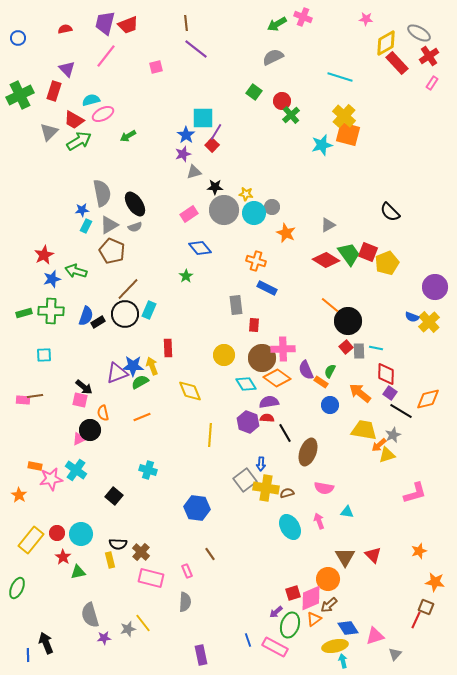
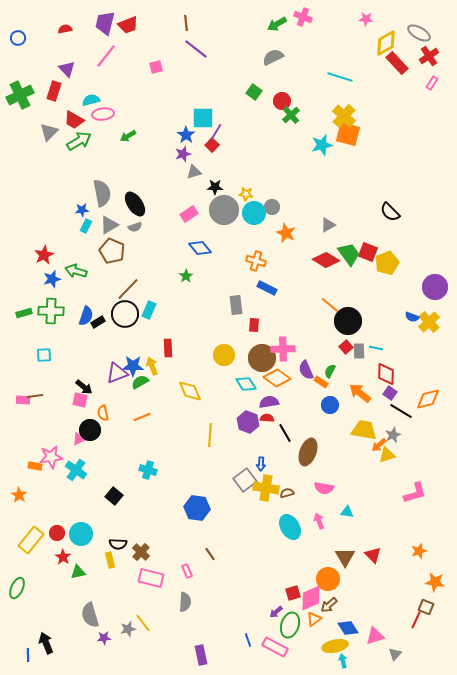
pink ellipse at (103, 114): rotated 20 degrees clockwise
pink star at (51, 479): moved 22 px up
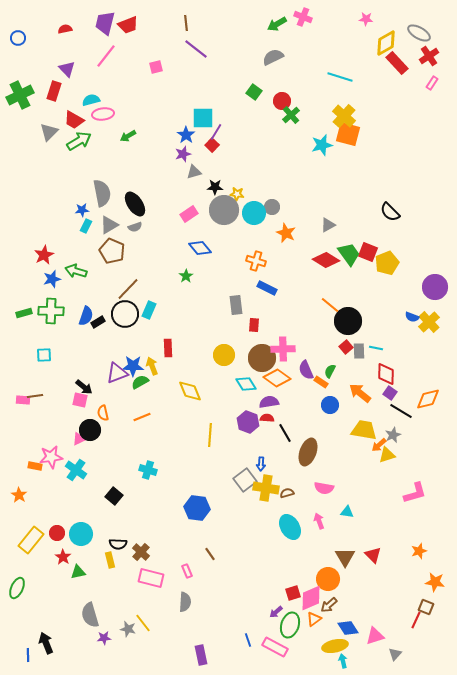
yellow star at (246, 194): moved 9 px left
gray star at (128, 629): rotated 28 degrees clockwise
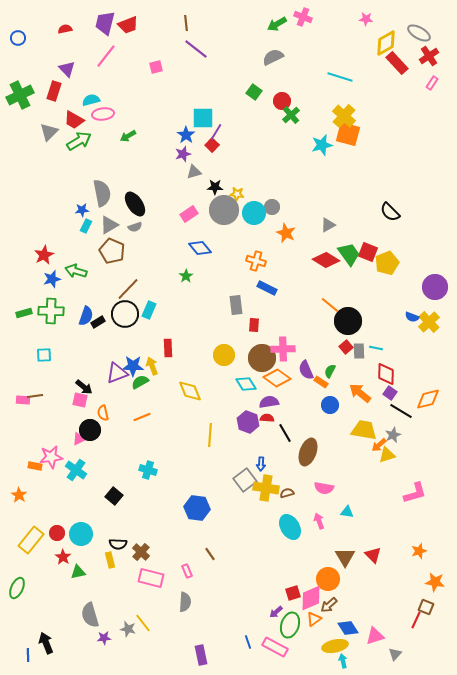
blue line at (248, 640): moved 2 px down
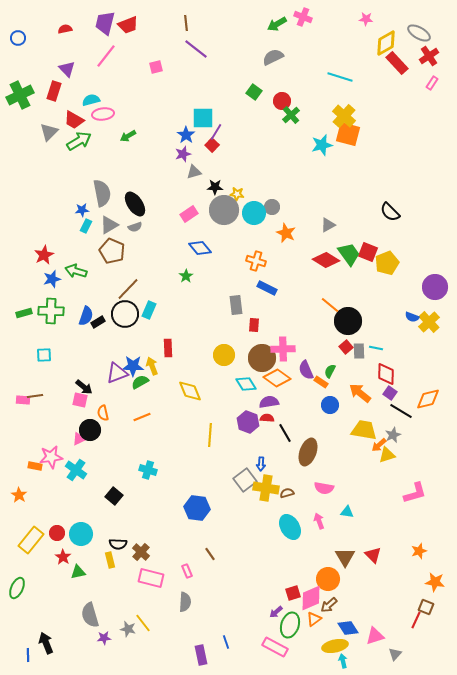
blue line at (248, 642): moved 22 px left
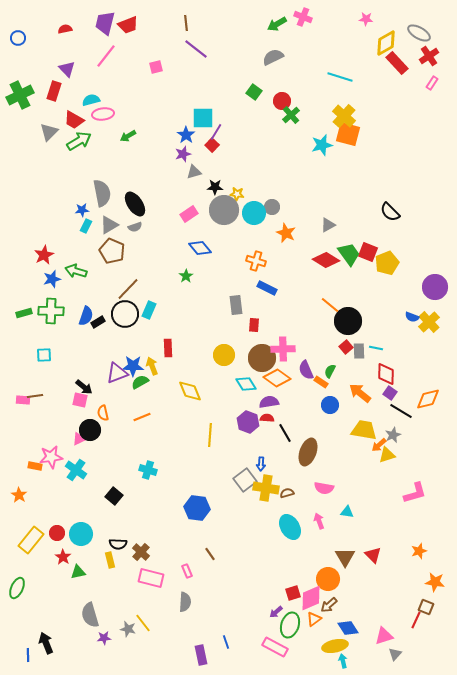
pink triangle at (375, 636): moved 9 px right
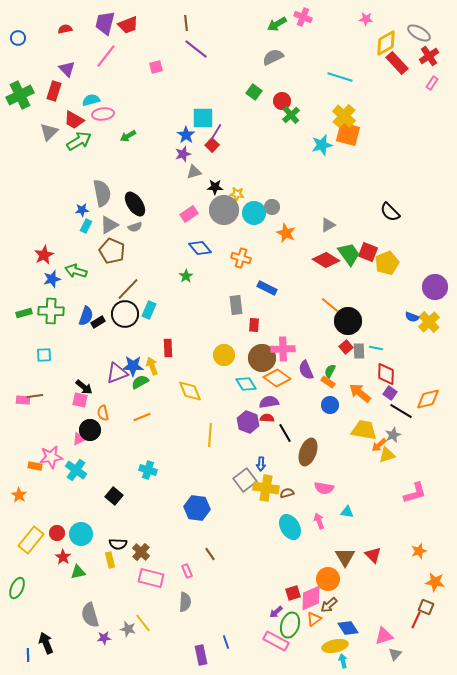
orange cross at (256, 261): moved 15 px left, 3 px up
orange rectangle at (321, 382): moved 7 px right
pink rectangle at (275, 647): moved 1 px right, 6 px up
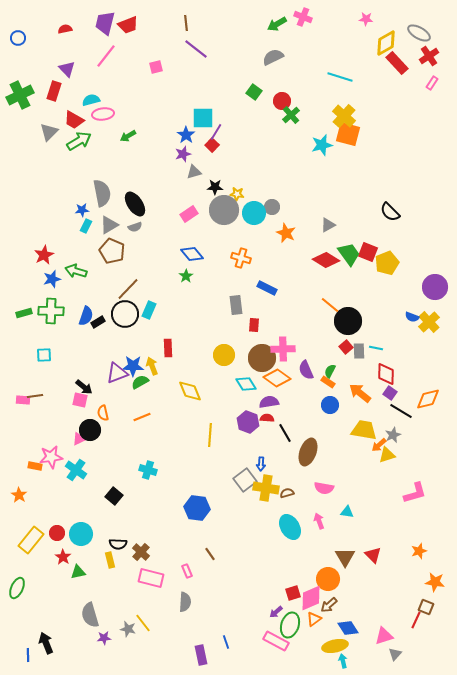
blue diamond at (200, 248): moved 8 px left, 6 px down
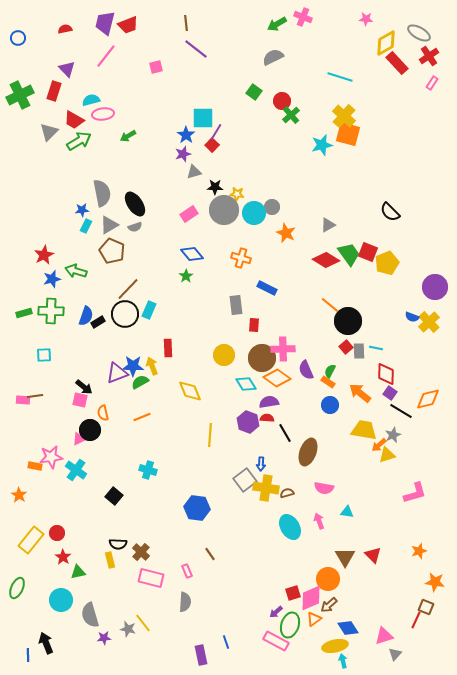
cyan circle at (81, 534): moved 20 px left, 66 px down
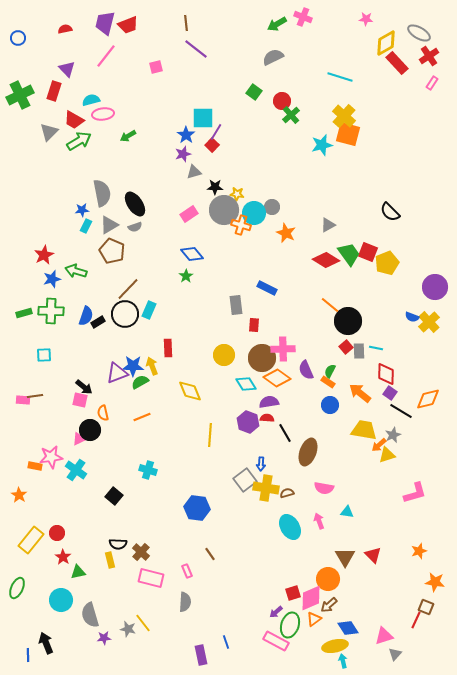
orange cross at (241, 258): moved 33 px up
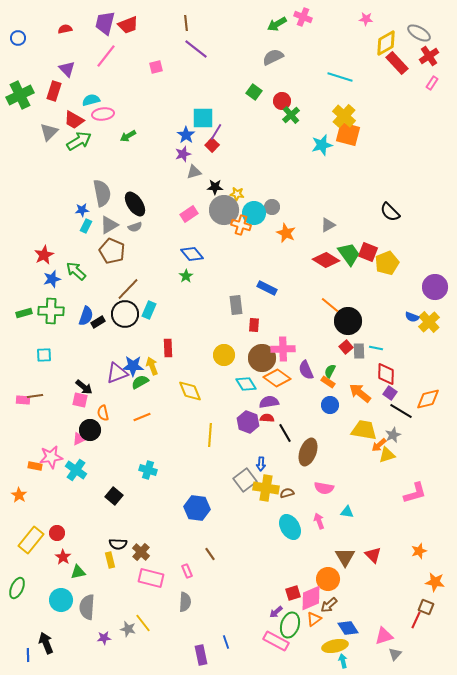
green arrow at (76, 271): rotated 25 degrees clockwise
gray semicircle at (90, 615): moved 3 px left, 8 px up; rotated 20 degrees clockwise
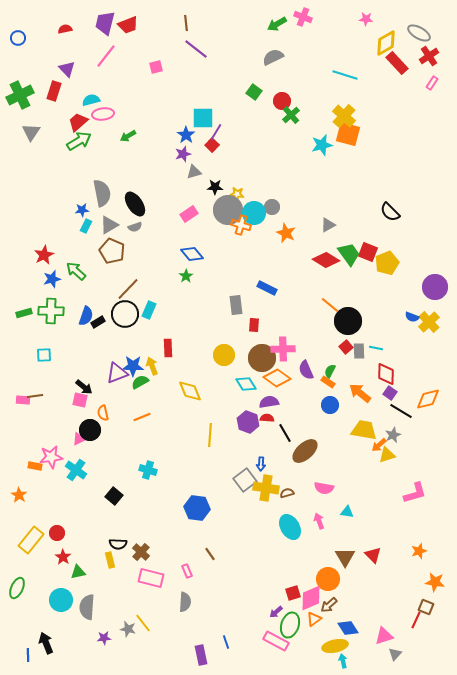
cyan line at (340, 77): moved 5 px right, 2 px up
red trapezoid at (74, 120): moved 4 px right, 2 px down; rotated 110 degrees clockwise
gray triangle at (49, 132): moved 18 px left; rotated 12 degrees counterclockwise
gray circle at (224, 210): moved 4 px right
brown ellipse at (308, 452): moved 3 px left, 1 px up; rotated 28 degrees clockwise
